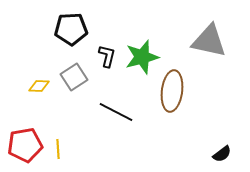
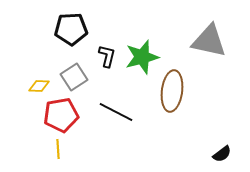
red pentagon: moved 36 px right, 30 px up
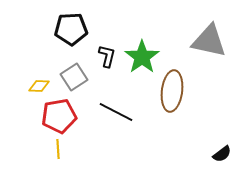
green star: rotated 20 degrees counterclockwise
red pentagon: moved 2 px left, 1 px down
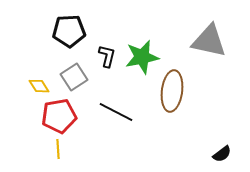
black pentagon: moved 2 px left, 2 px down
green star: rotated 24 degrees clockwise
yellow diamond: rotated 55 degrees clockwise
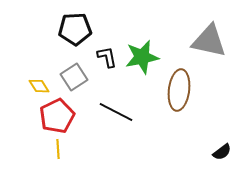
black pentagon: moved 6 px right, 2 px up
black L-shape: moved 1 px down; rotated 25 degrees counterclockwise
brown ellipse: moved 7 px right, 1 px up
red pentagon: moved 2 px left; rotated 16 degrees counterclockwise
black semicircle: moved 2 px up
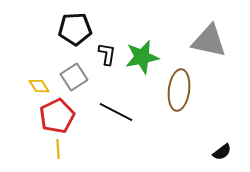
black L-shape: moved 3 px up; rotated 20 degrees clockwise
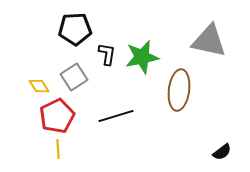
black line: moved 4 px down; rotated 44 degrees counterclockwise
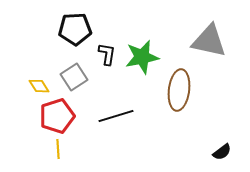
red pentagon: rotated 8 degrees clockwise
